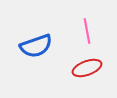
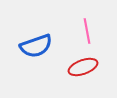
red ellipse: moved 4 px left, 1 px up
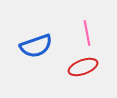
pink line: moved 2 px down
